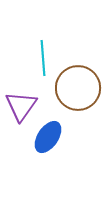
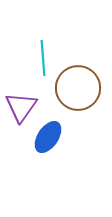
purple triangle: moved 1 px down
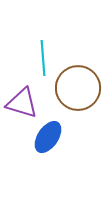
purple triangle: moved 1 px right, 4 px up; rotated 48 degrees counterclockwise
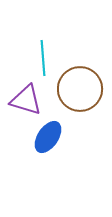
brown circle: moved 2 px right, 1 px down
purple triangle: moved 4 px right, 3 px up
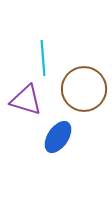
brown circle: moved 4 px right
blue ellipse: moved 10 px right
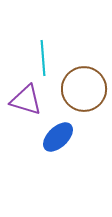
blue ellipse: rotated 12 degrees clockwise
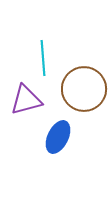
purple triangle: rotated 32 degrees counterclockwise
blue ellipse: rotated 20 degrees counterclockwise
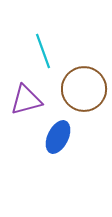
cyan line: moved 7 px up; rotated 16 degrees counterclockwise
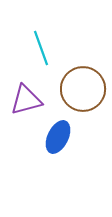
cyan line: moved 2 px left, 3 px up
brown circle: moved 1 px left
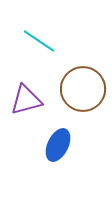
cyan line: moved 2 px left, 7 px up; rotated 36 degrees counterclockwise
blue ellipse: moved 8 px down
